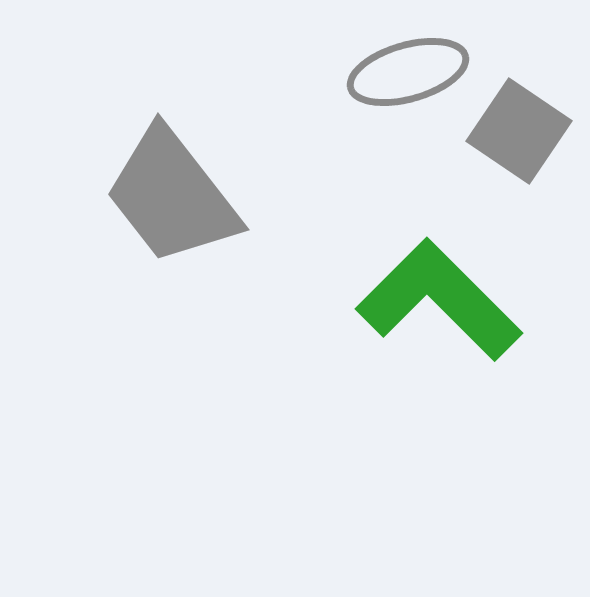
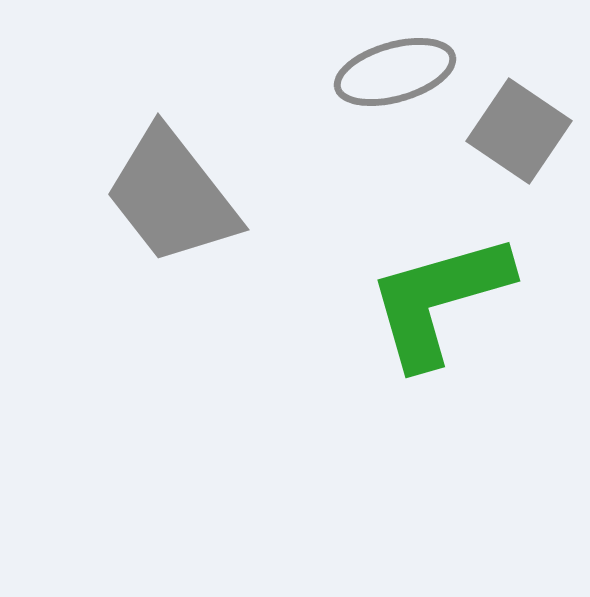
gray ellipse: moved 13 px left
green L-shape: rotated 61 degrees counterclockwise
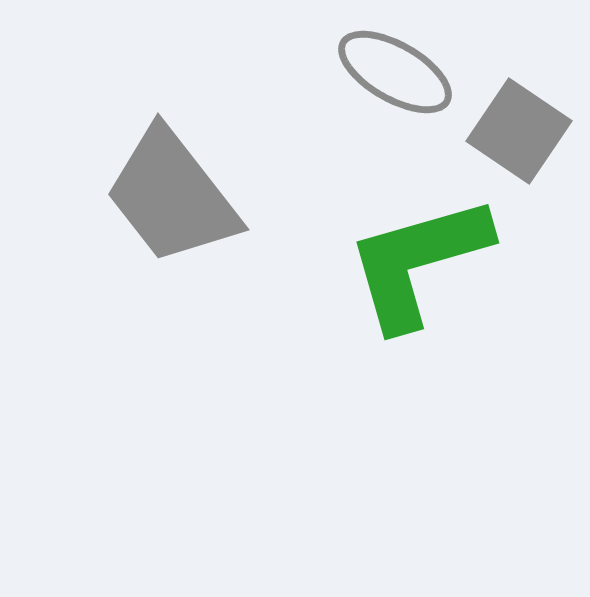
gray ellipse: rotated 46 degrees clockwise
green L-shape: moved 21 px left, 38 px up
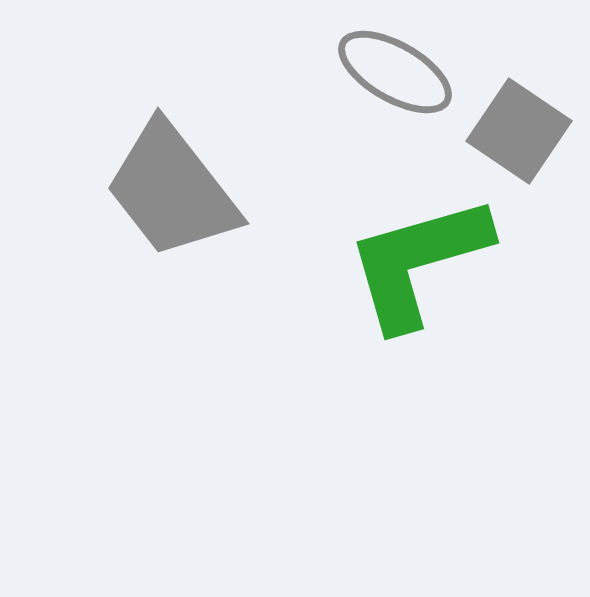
gray trapezoid: moved 6 px up
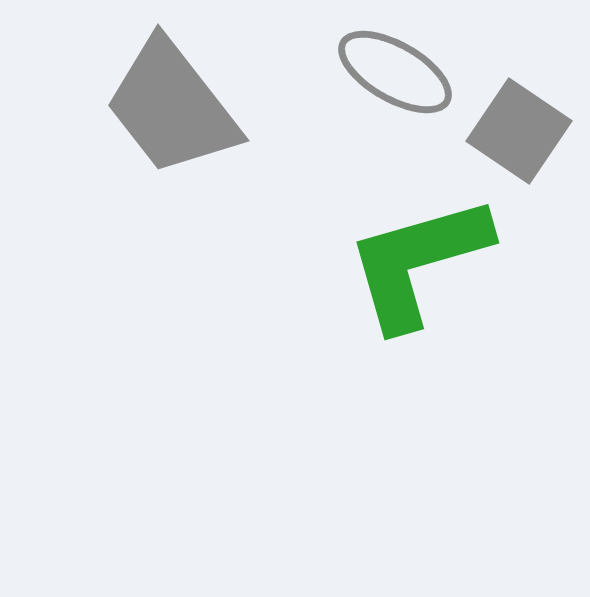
gray trapezoid: moved 83 px up
